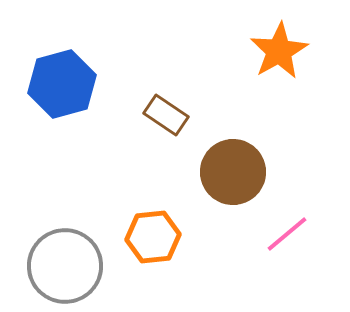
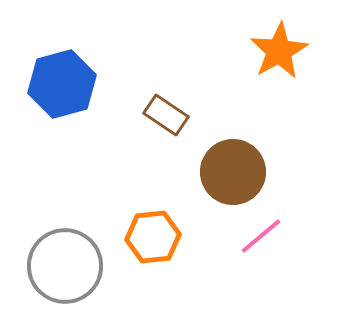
pink line: moved 26 px left, 2 px down
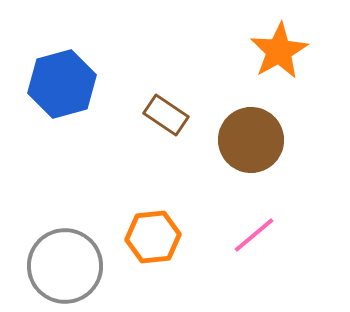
brown circle: moved 18 px right, 32 px up
pink line: moved 7 px left, 1 px up
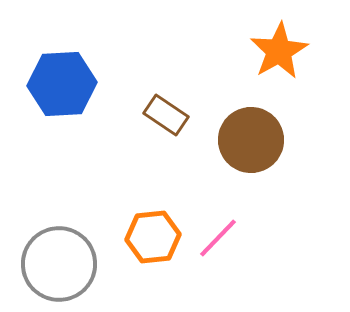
blue hexagon: rotated 12 degrees clockwise
pink line: moved 36 px left, 3 px down; rotated 6 degrees counterclockwise
gray circle: moved 6 px left, 2 px up
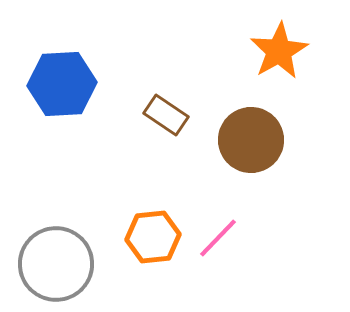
gray circle: moved 3 px left
